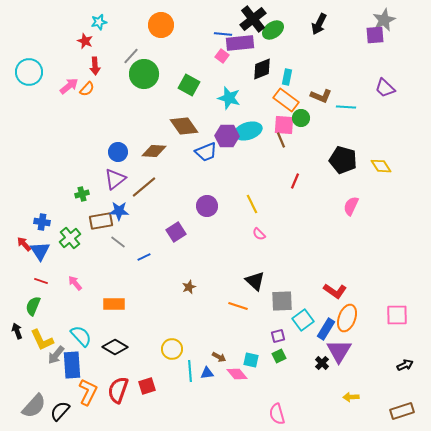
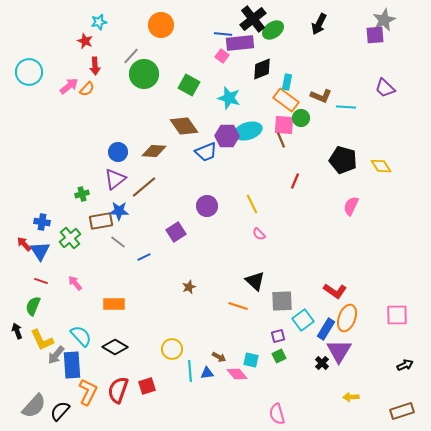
cyan rectangle at (287, 77): moved 5 px down
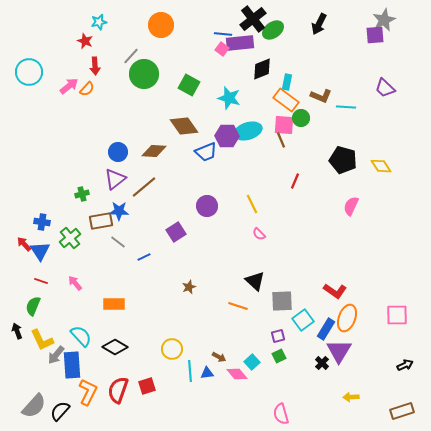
pink square at (222, 56): moved 7 px up
cyan square at (251, 360): moved 1 px right, 2 px down; rotated 35 degrees clockwise
pink semicircle at (277, 414): moved 4 px right
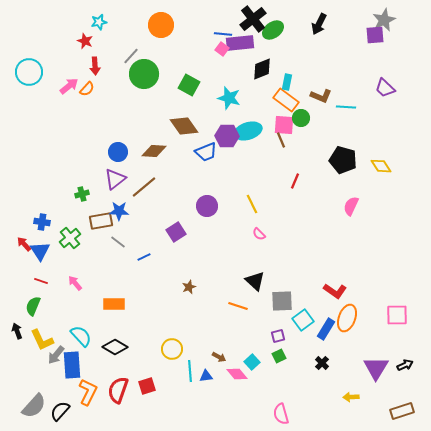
purple triangle at (339, 351): moved 37 px right, 17 px down
blue triangle at (207, 373): moved 1 px left, 3 px down
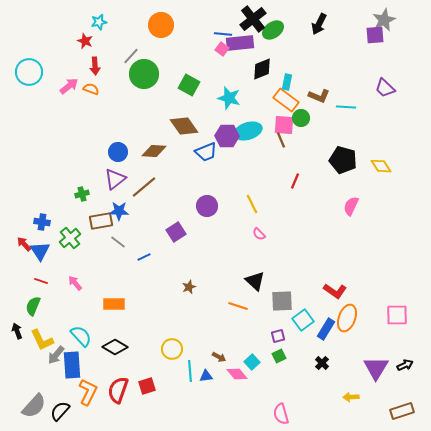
orange semicircle at (87, 89): moved 4 px right; rotated 112 degrees counterclockwise
brown L-shape at (321, 96): moved 2 px left
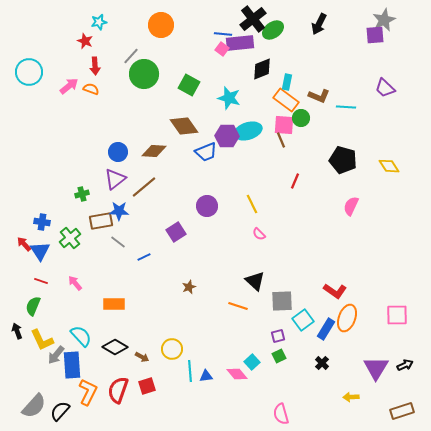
yellow diamond at (381, 166): moved 8 px right
brown arrow at (219, 357): moved 77 px left
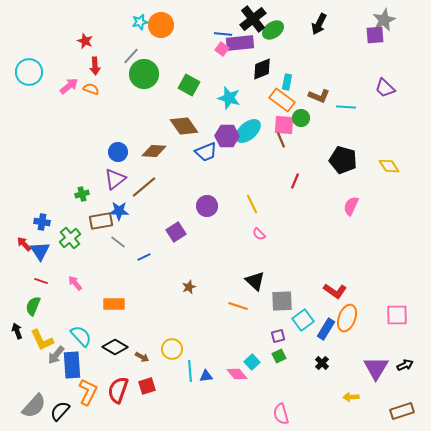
cyan star at (99, 22): moved 41 px right
orange rectangle at (286, 100): moved 4 px left
cyan ellipse at (248, 131): rotated 24 degrees counterclockwise
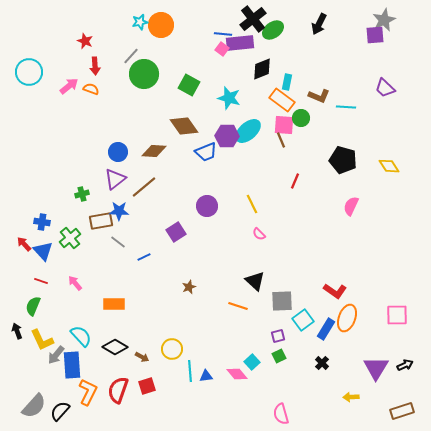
blue triangle at (40, 251): moved 3 px right; rotated 10 degrees counterclockwise
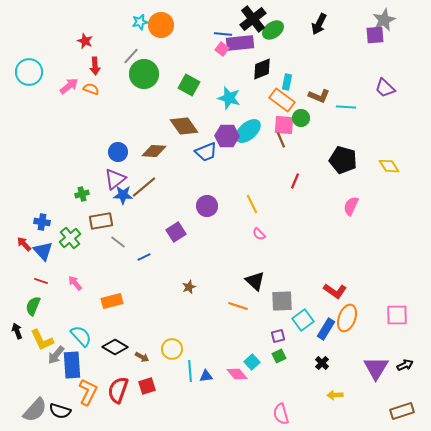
blue star at (119, 211): moved 4 px right, 16 px up
orange rectangle at (114, 304): moved 2 px left, 3 px up; rotated 15 degrees counterclockwise
yellow arrow at (351, 397): moved 16 px left, 2 px up
gray semicircle at (34, 406): moved 1 px right, 4 px down
black semicircle at (60, 411): rotated 115 degrees counterclockwise
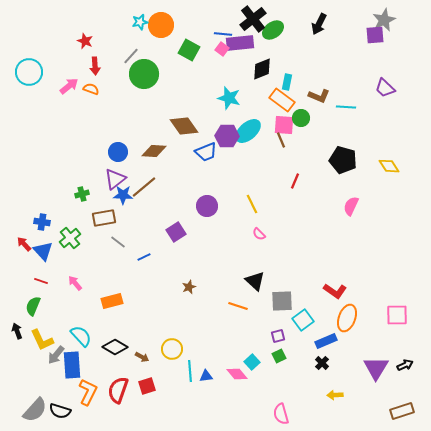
green square at (189, 85): moved 35 px up
brown rectangle at (101, 221): moved 3 px right, 3 px up
blue rectangle at (326, 329): moved 12 px down; rotated 35 degrees clockwise
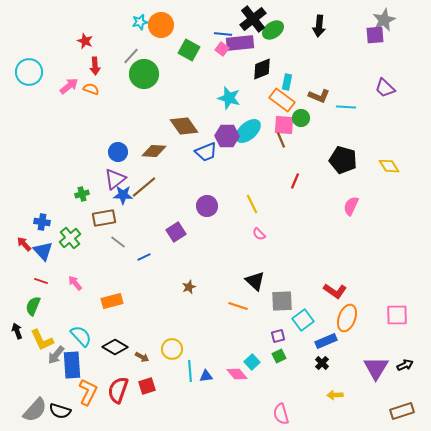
black arrow at (319, 24): moved 2 px down; rotated 20 degrees counterclockwise
